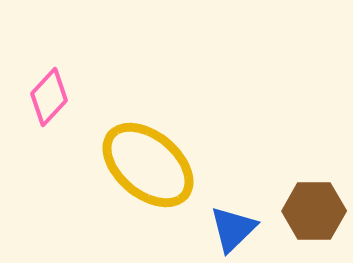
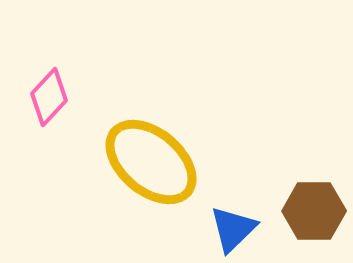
yellow ellipse: moved 3 px right, 3 px up
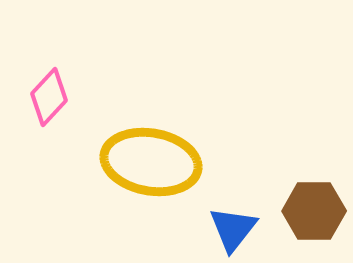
yellow ellipse: rotated 30 degrees counterclockwise
blue triangle: rotated 8 degrees counterclockwise
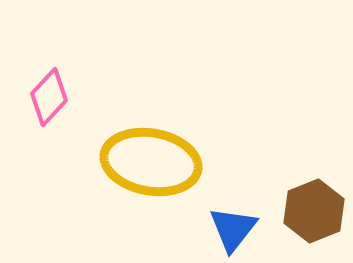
brown hexagon: rotated 22 degrees counterclockwise
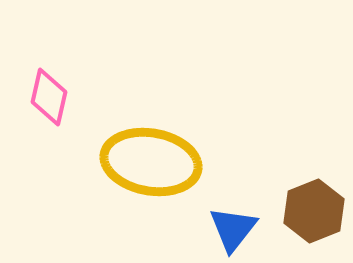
pink diamond: rotated 30 degrees counterclockwise
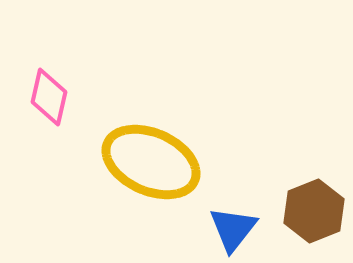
yellow ellipse: rotated 14 degrees clockwise
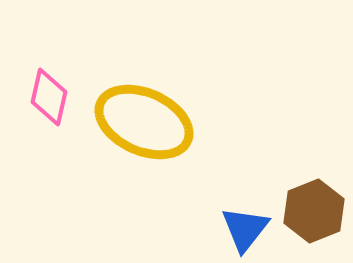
yellow ellipse: moved 7 px left, 40 px up
blue triangle: moved 12 px right
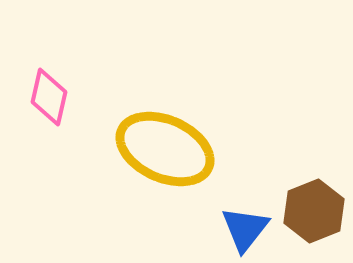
yellow ellipse: moved 21 px right, 27 px down
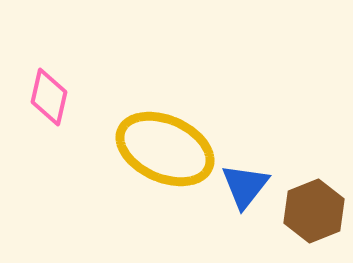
blue triangle: moved 43 px up
